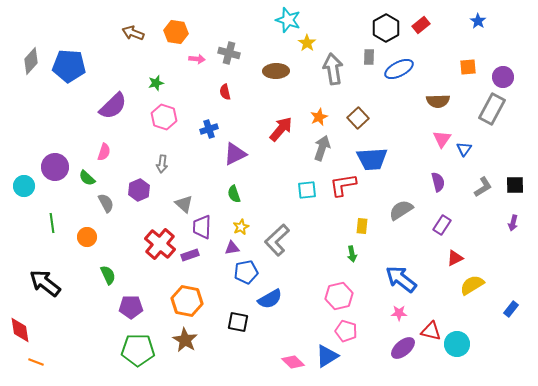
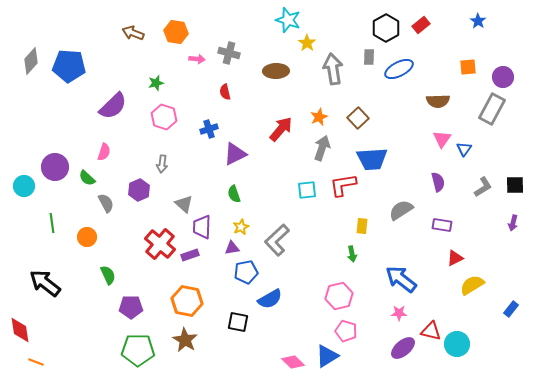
purple rectangle at (442, 225): rotated 66 degrees clockwise
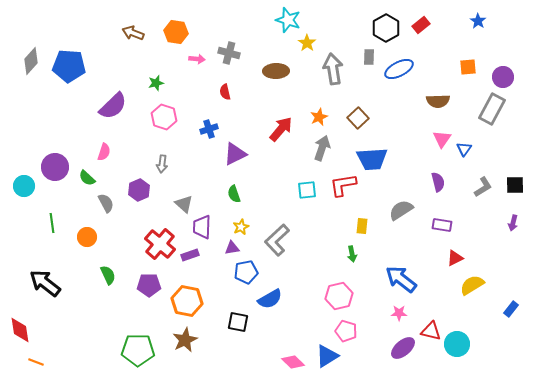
purple pentagon at (131, 307): moved 18 px right, 22 px up
brown star at (185, 340): rotated 15 degrees clockwise
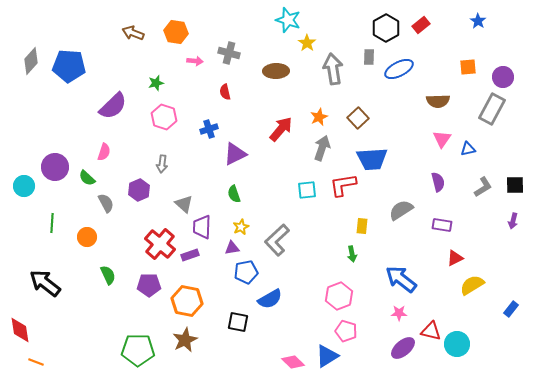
pink arrow at (197, 59): moved 2 px left, 2 px down
blue triangle at (464, 149): moved 4 px right; rotated 42 degrees clockwise
green line at (52, 223): rotated 12 degrees clockwise
purple arrow at (513, 223): moved 2 px up
pink hexagon at (339, 296): rotated 8 degrees counterclockwise
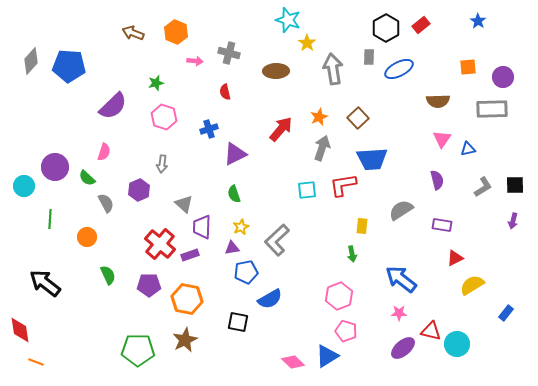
orange hexagon at (176, 32): rotated 15 degrees clockwise
gray rectangle at (492, 109): rotated 60 degrees clockwise
purple semicircle at (438, 182): moved 1 px left, 2 px up
green line at (52, 223): moved 2 px left, 4 px up
orange hexagon at (187, 301): moved 2 px up
blue rectangle at (511, 309): moved 5 px left, 4 px down
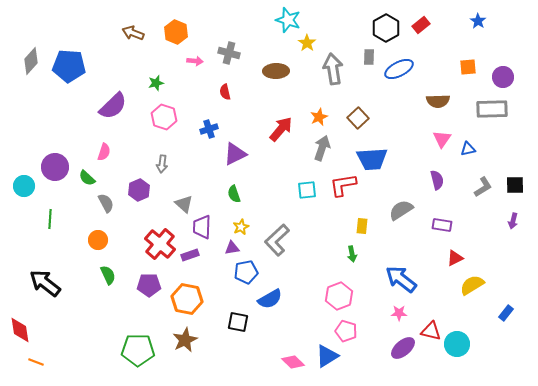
orange circle at (87, 237): moved 11 px right, 3 px down
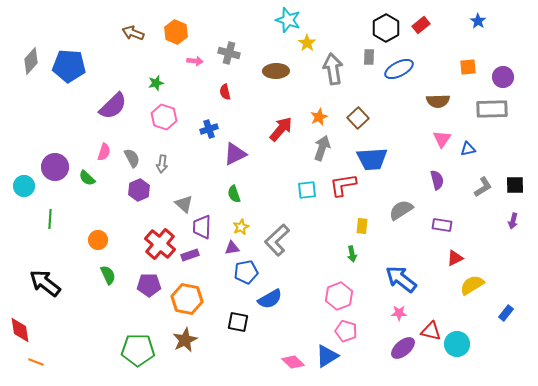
gray semicircle at (106, 203): moved 26 px right, 45 px up
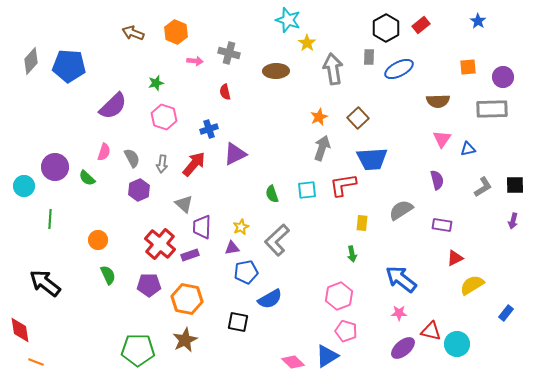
red arrow at (281, 129): moved 87 px left, 35 px down
green semicircle at (234, 194): moved 38 px right
yellow rectangle at (362, 226): moved 3 px up
